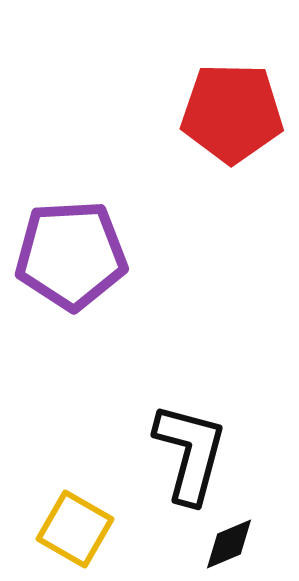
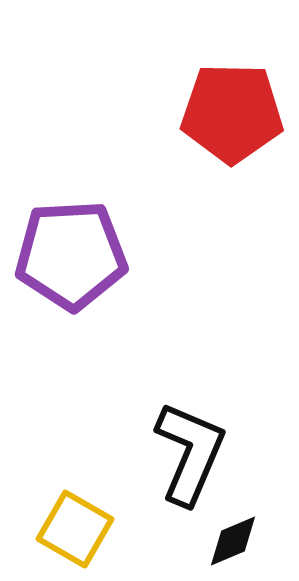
black L-shape: rotated 8 degrees clockwise
black diamond: moved 4 px right, 3 px up
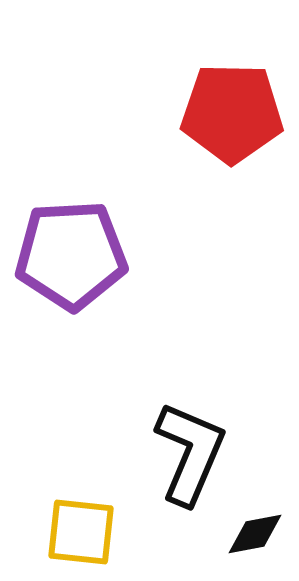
yellow square: moved 6 px right, 3 px down; rotated 24 degrees counterclockwise
black diamond: moved 22 px right, 7 px up; rotated 12 degrees clockwise
